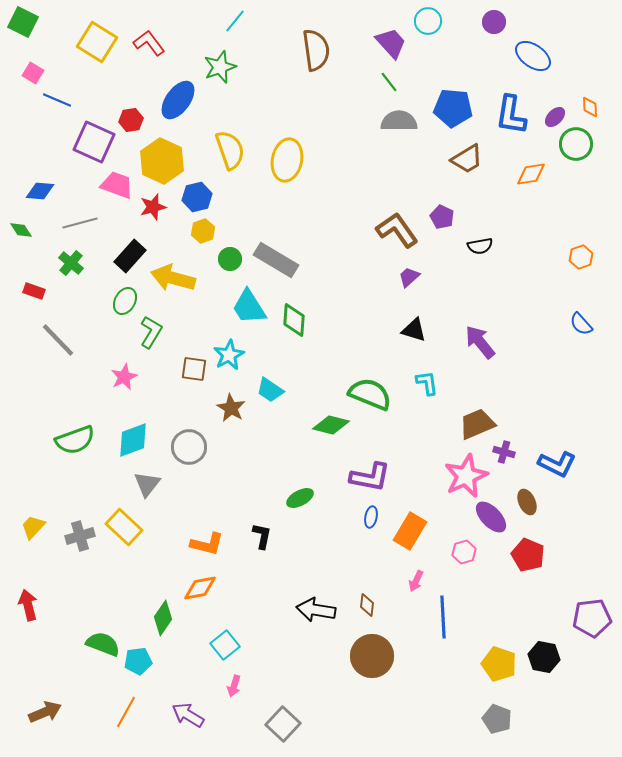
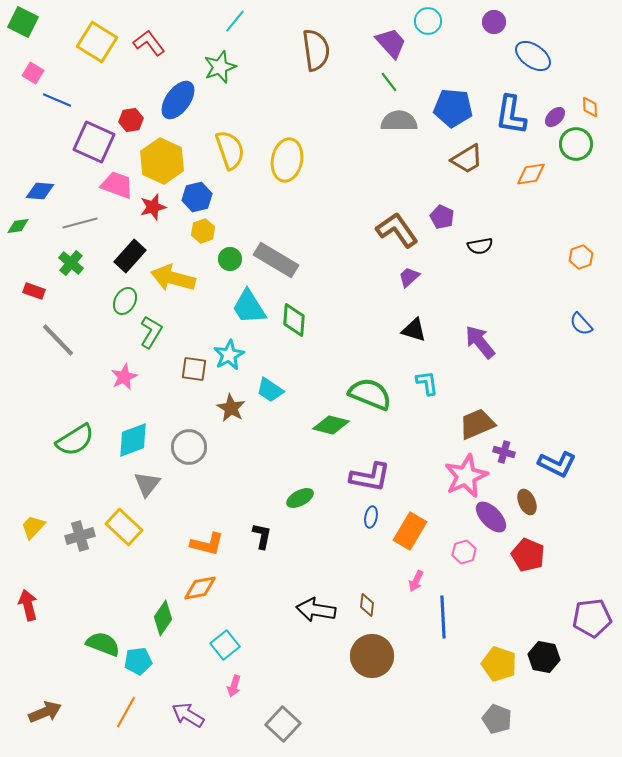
green diamond at (21, 230): moved 3 px left, 4 px up; rotated 65 degrees counterclockwise
green semicircle at (75, 440): rotated 12 degrees counterclockwise
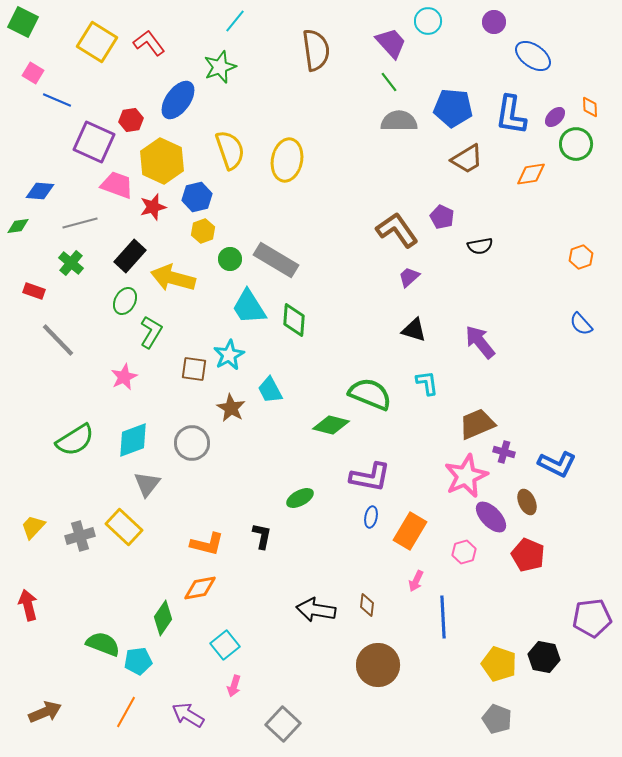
cyan trapezoid at (270, 390): rotated 28 degrees clockwise
gray circle at (189, 447): moved 3 px right, 4 px up
brown circle at (372, 656): moved 6 px right, 9 px down
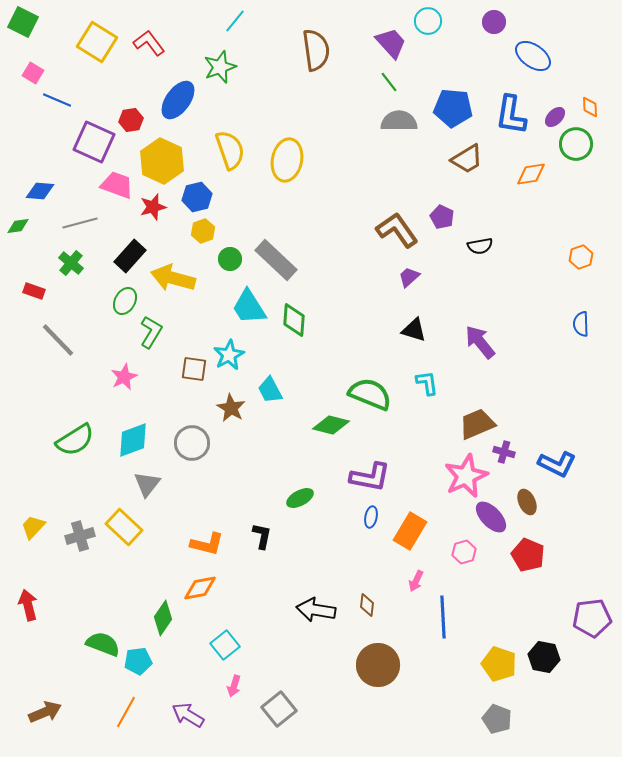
gray rectangle at (276, 260): rotated 12 degrees clockwise
blue semicircle at (581, 324): rotated 40 degrees clockwise
gray square at (283, 724): moved 4 px left, 15 px up; rotated 8 degrees clockwise
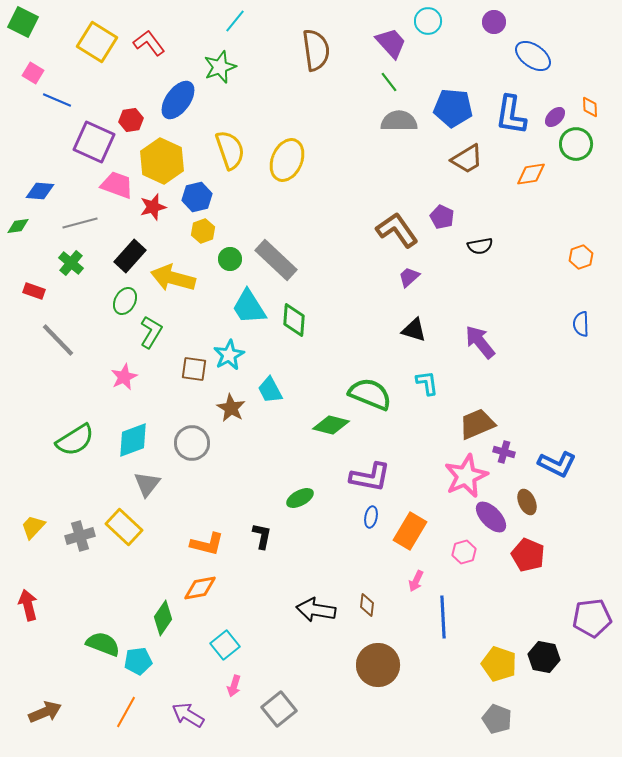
yellow ellipse at (287, 160): rotated 12 degrees clockwise
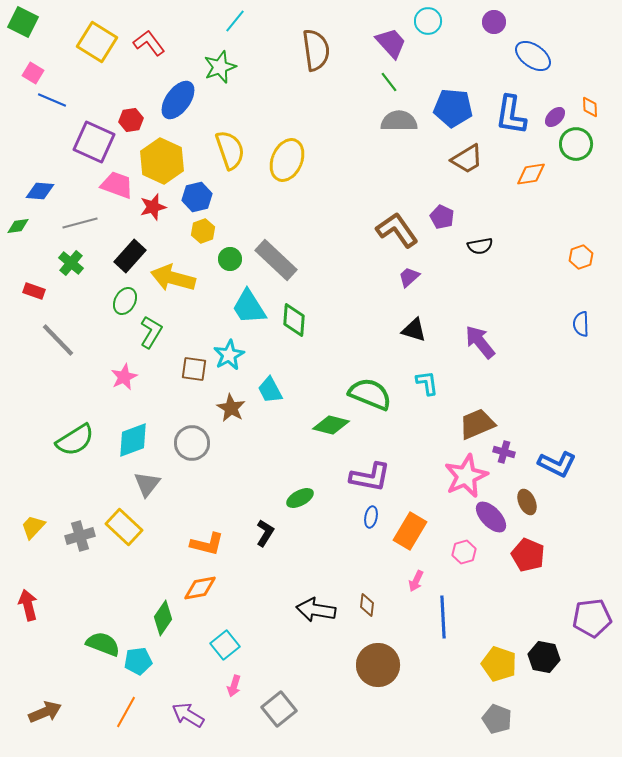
blue line at (57, 100): moved 5 px left
black L-shape at (262, 536): moved 3 px right, 3 px up; rotated 20 degrees clockwise
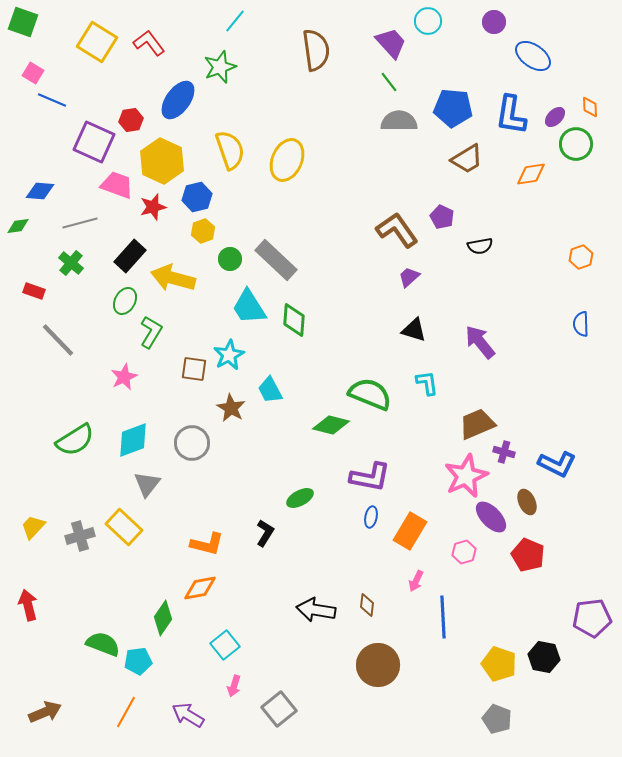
green square at (23, 22): rotated 8 degrees counterclockwise
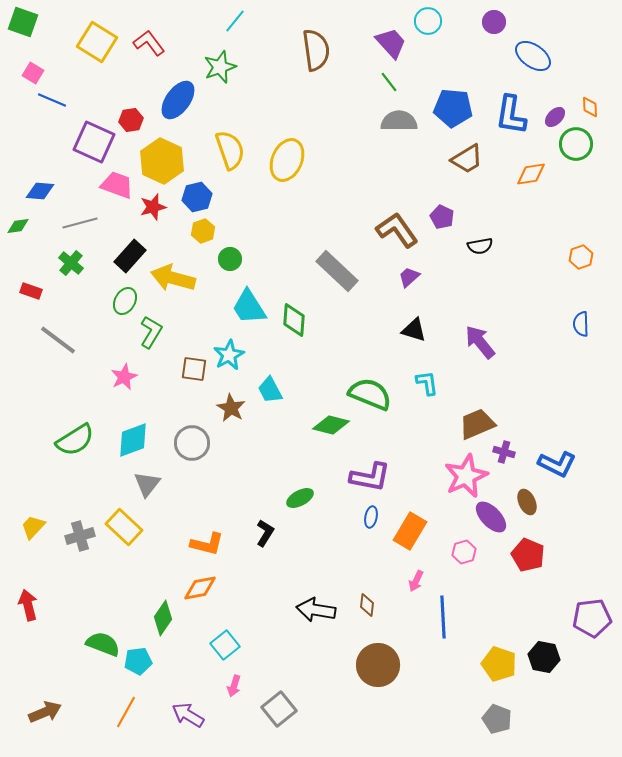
gray rectangle at (276, 260): moved 61 px right, 11 px down
red rectangle at (34, 291): moved 3 px left
gray line at (58, 340): rotated 9 degrees counterclockwise
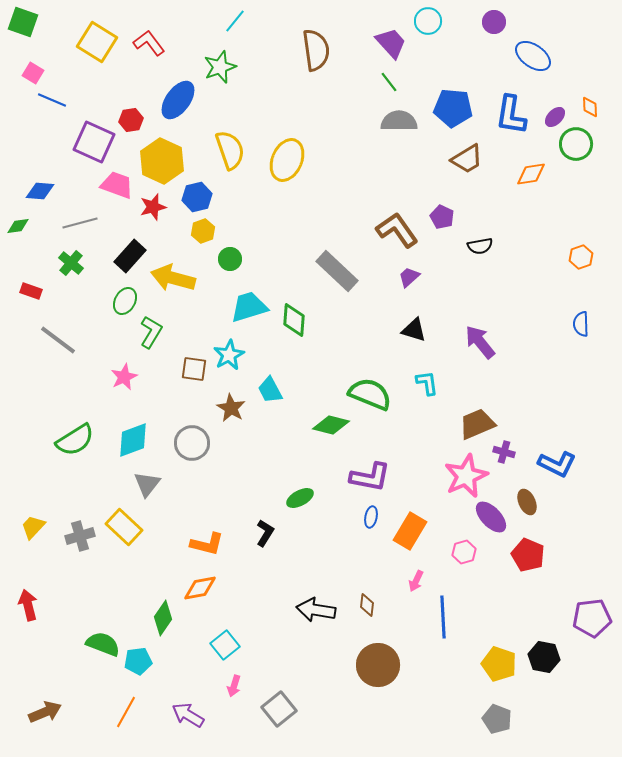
cyan trapezoid at (249, 307): rotated 105 degrees clockwise
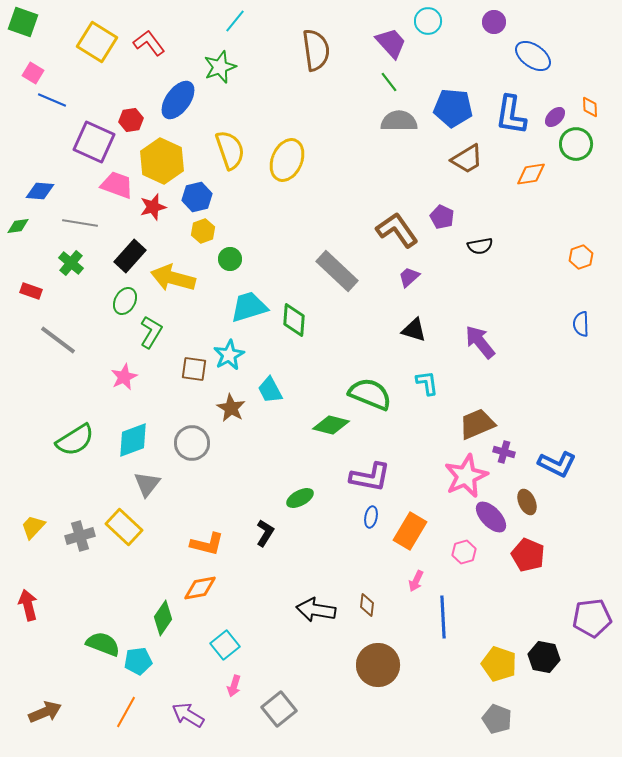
gray line at (80, 223): rotated 24 degrees clockwise
